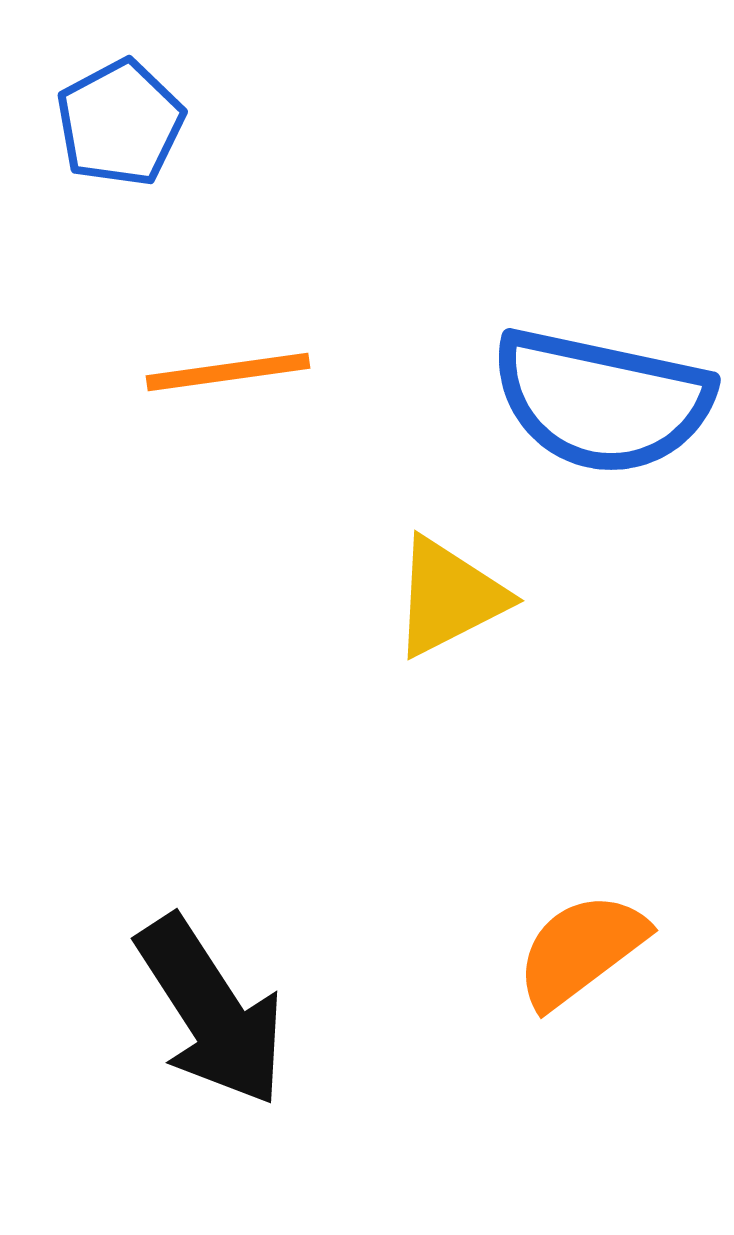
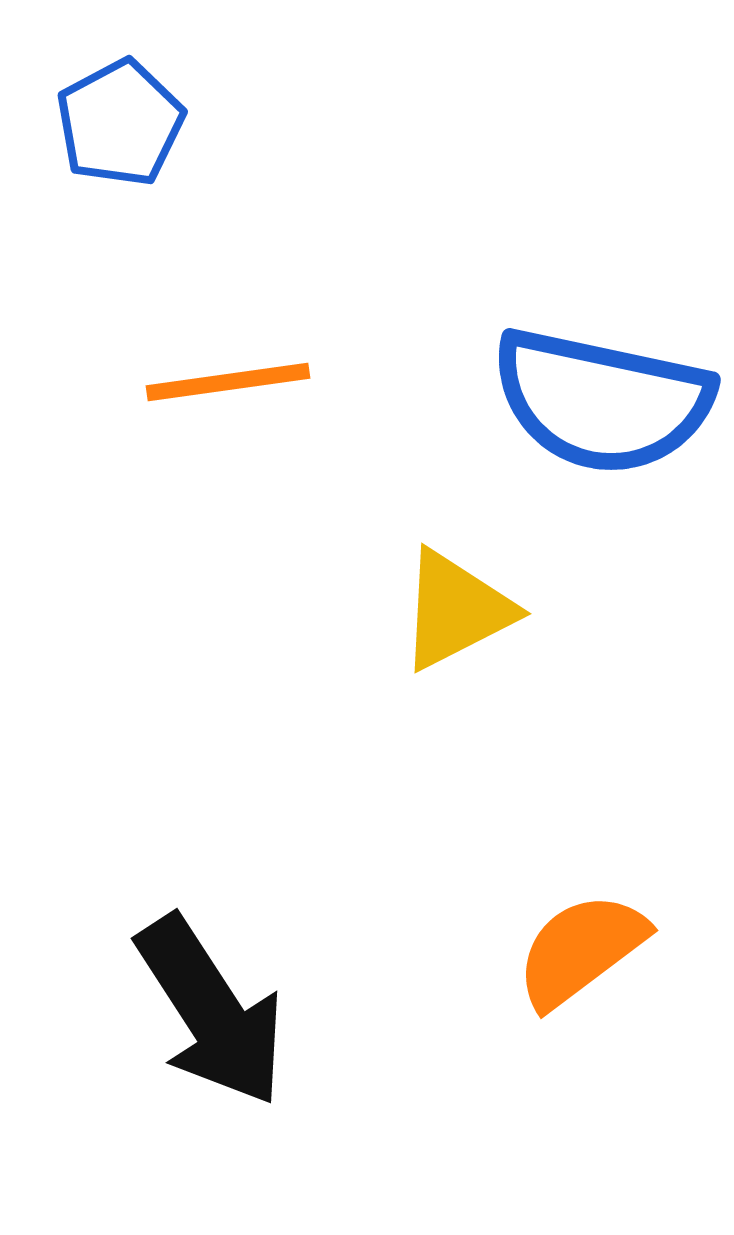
orange line: moved 10 px down
yellow triangle: moved 7 px right, 13 px down
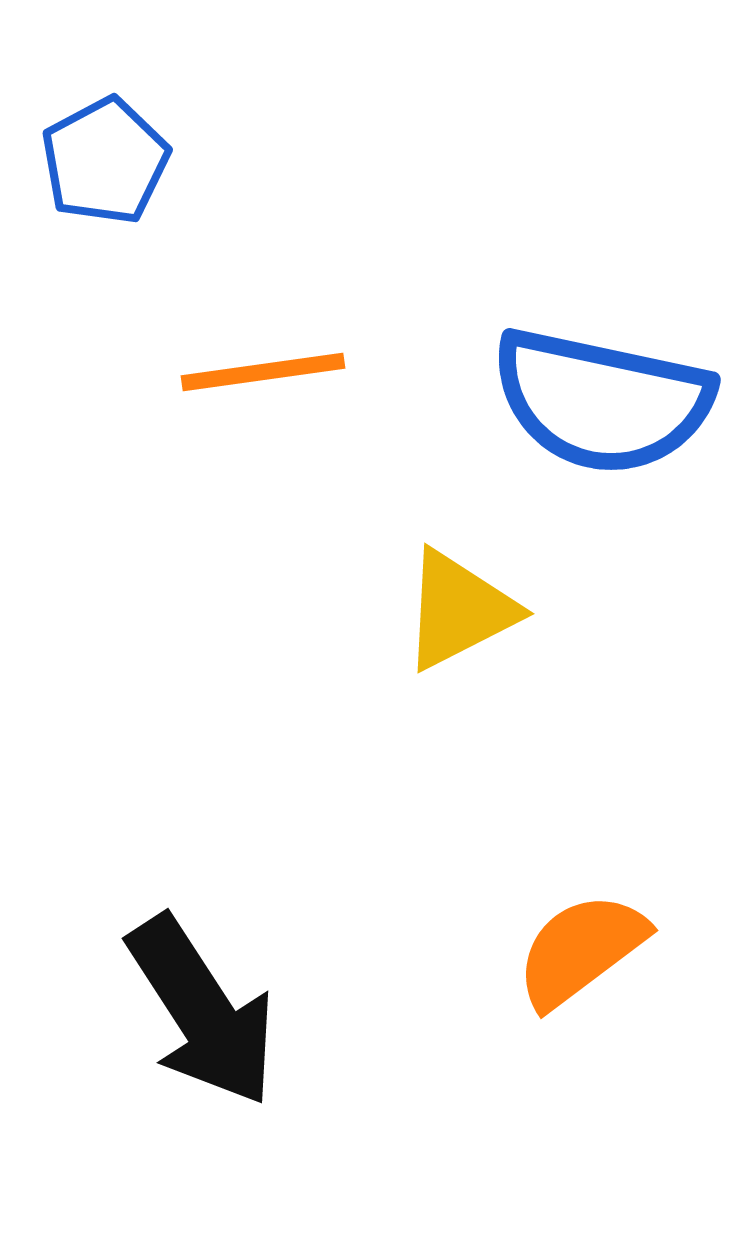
blue pentagon: moved 15 px left, 38 px down
orange line: moved 35 px right, 10 px up
yellow triangle: moved 3 px right
black arrow: moved 9 px left
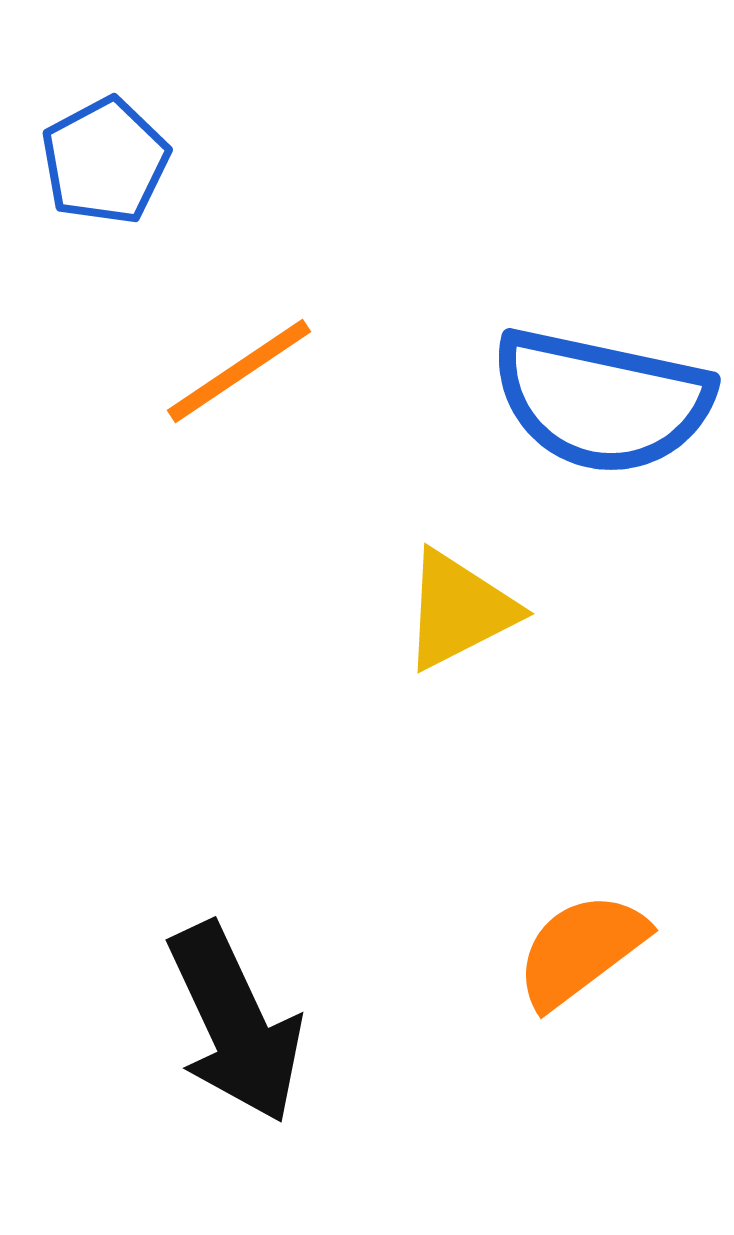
orange line: moved 24 px left, 1 px up; rotated 26 degrees counterclockwise
black arrow: moved 33 px right, 12 px down; rotated 8 degrees clockwise
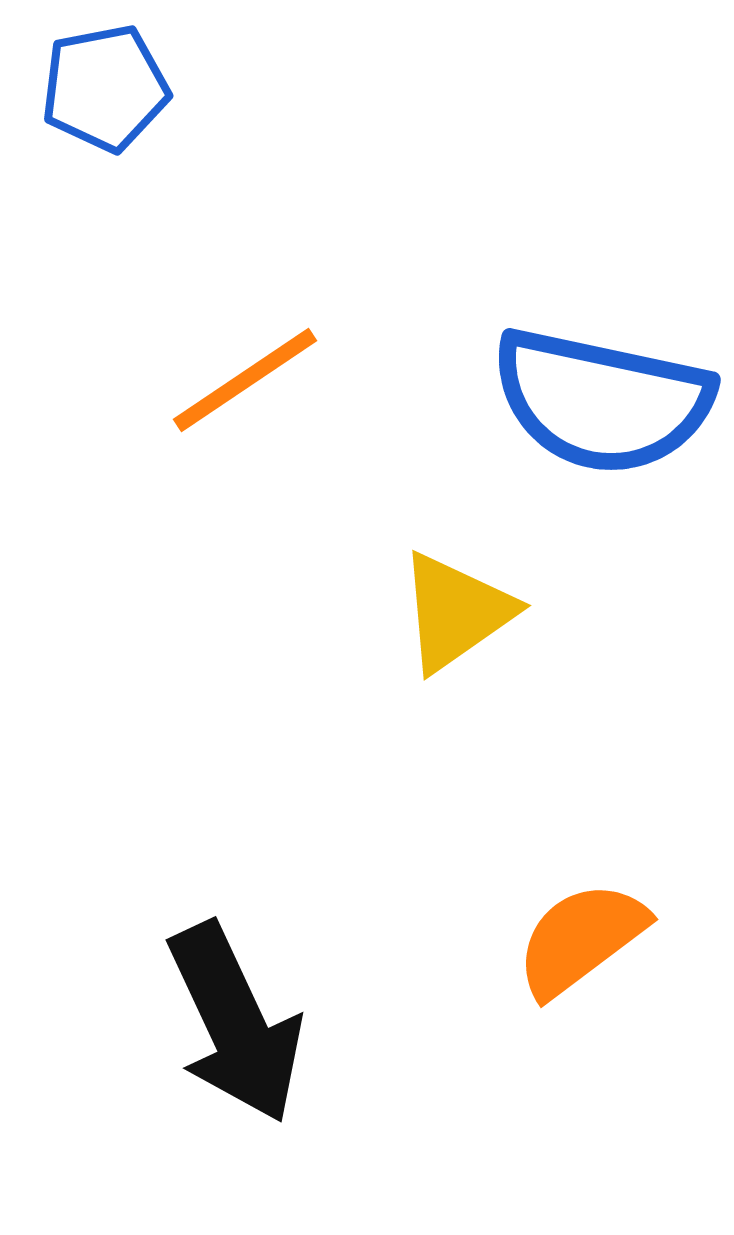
blue pentagon: moved 73 px up; rotated 17 degrees clockwise
orange line: moved 6 px right, 9 px down
yellow triangle: moved 3 px left, 2 px down; rotated 8 degrees counterclockwise
orange semicircle: moved 11 px up
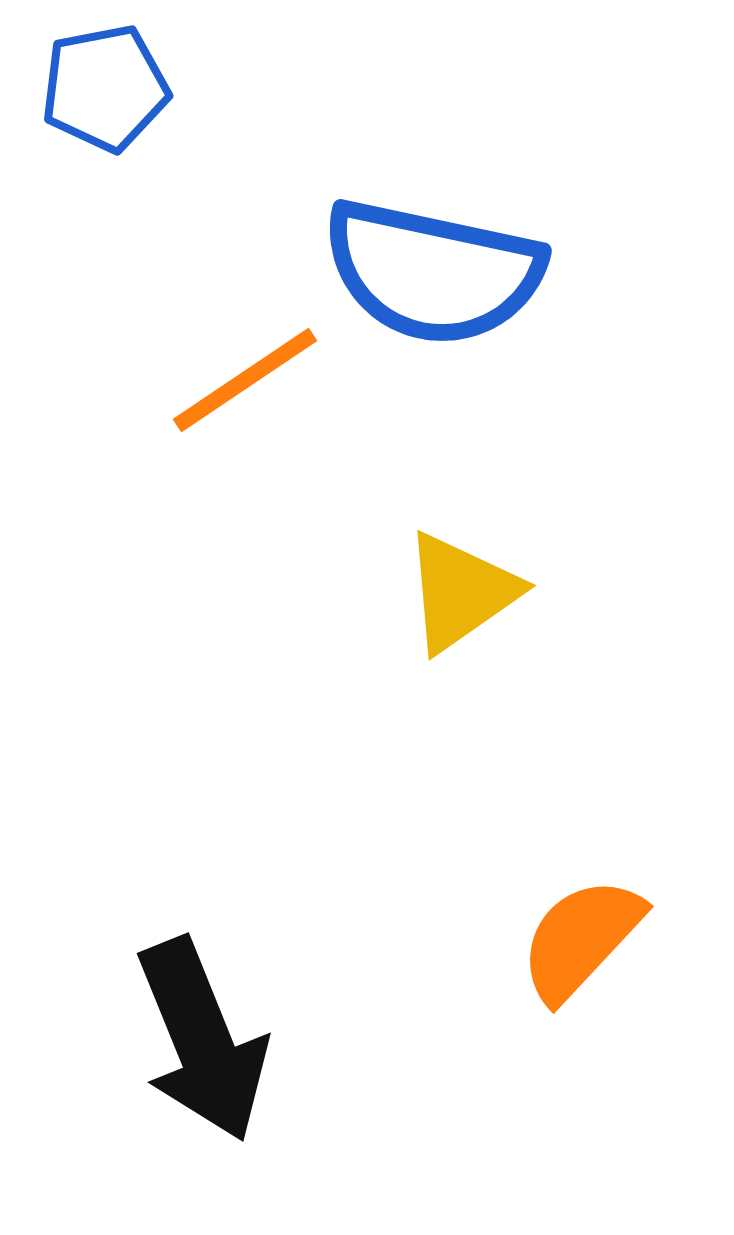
blue semicircle: moved 169 px left, 129 px up
yellow triangle: moved 5 px right, 20 px up
orange semicircle: rotated 10 degrees counterclockwise
black arrow: moved 33 px left, 17 px down; rotated 3 degrees clockwise
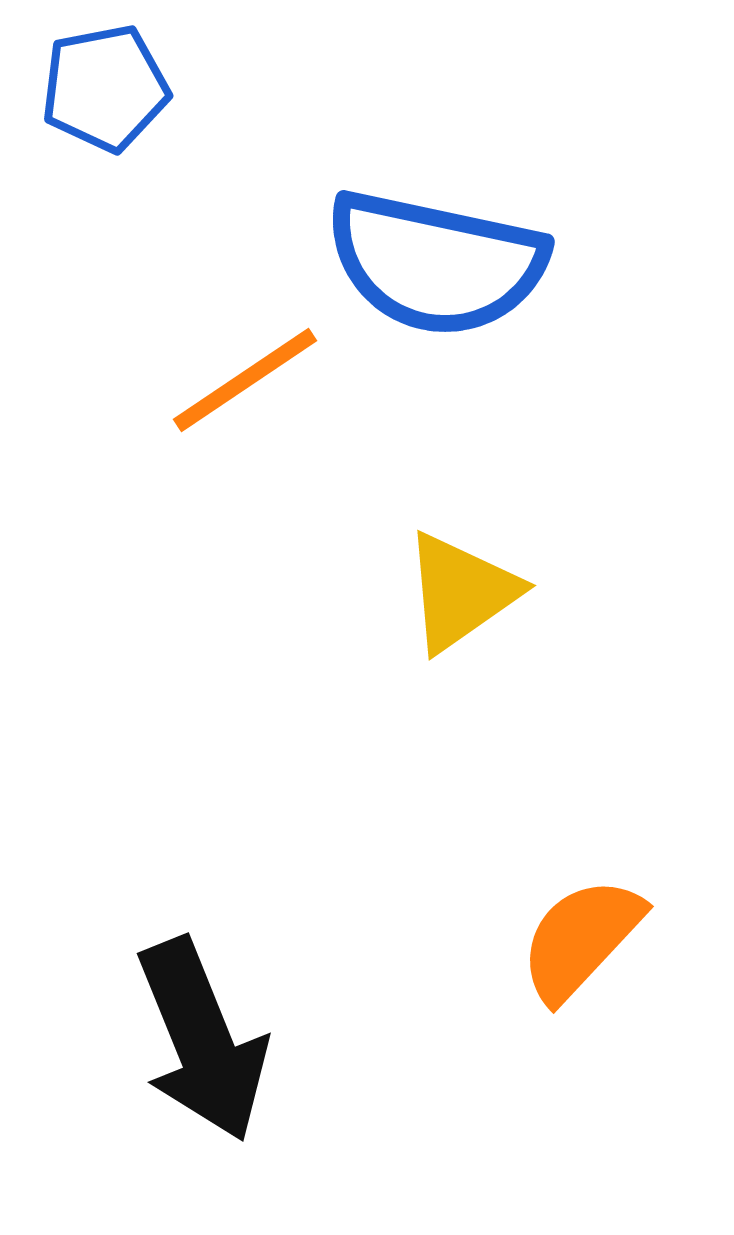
blue semicircle: moved 3 px right, 9 px up
